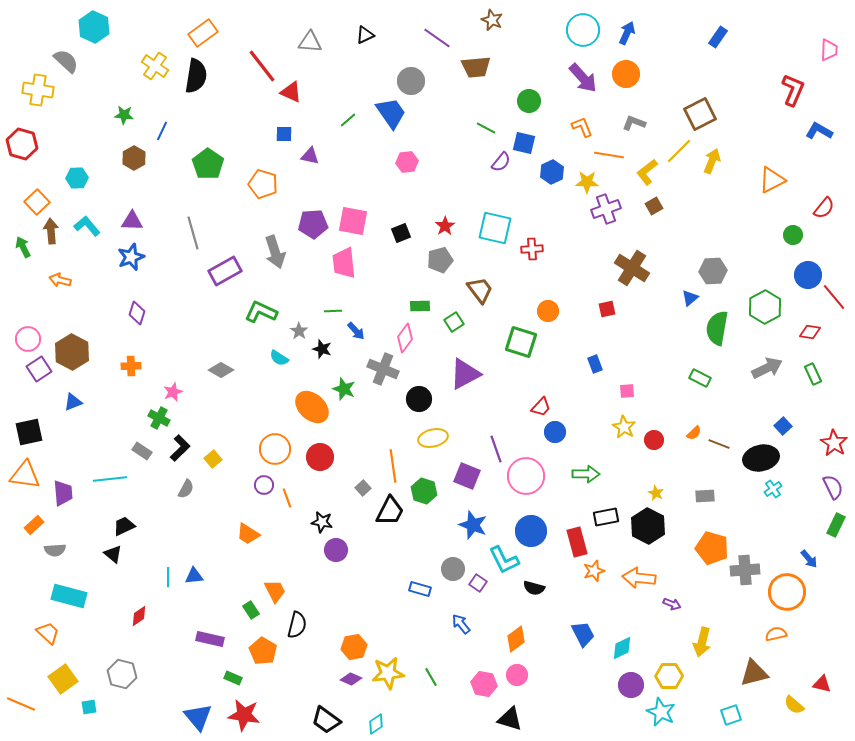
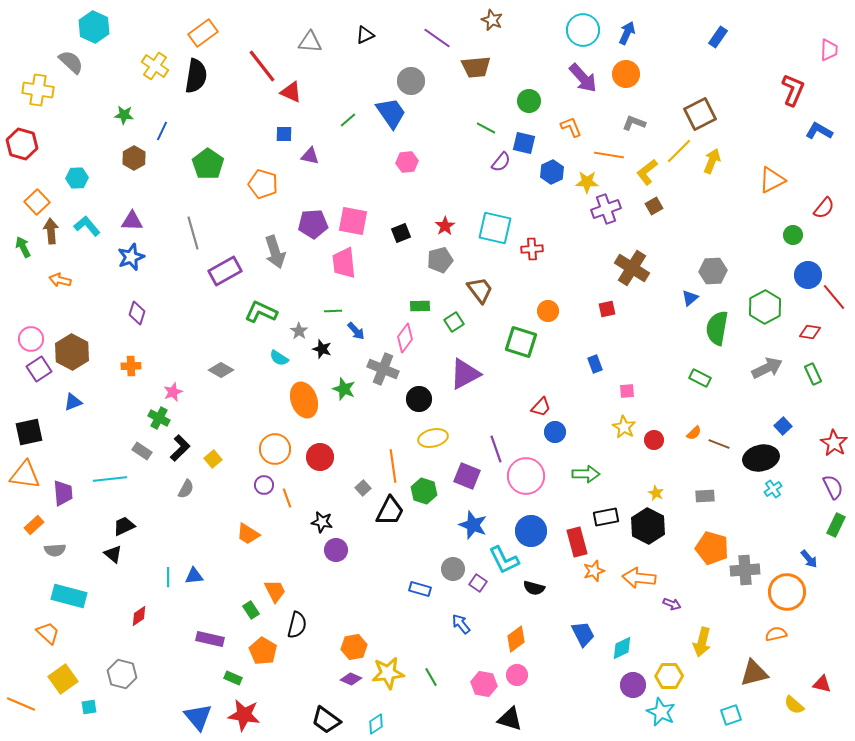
gray semicircle at (66, 61): moved 5 px right, 1 px down
orange L-shape at (582, 127): moved 11 px left
pink circle at (28, 339): moved 3 px right
orange ellipse at (312, 407): moved 8 px left, 7 px up; rotated 28 degrees clockwise
purple circle at (631, 685): moved 2 px right
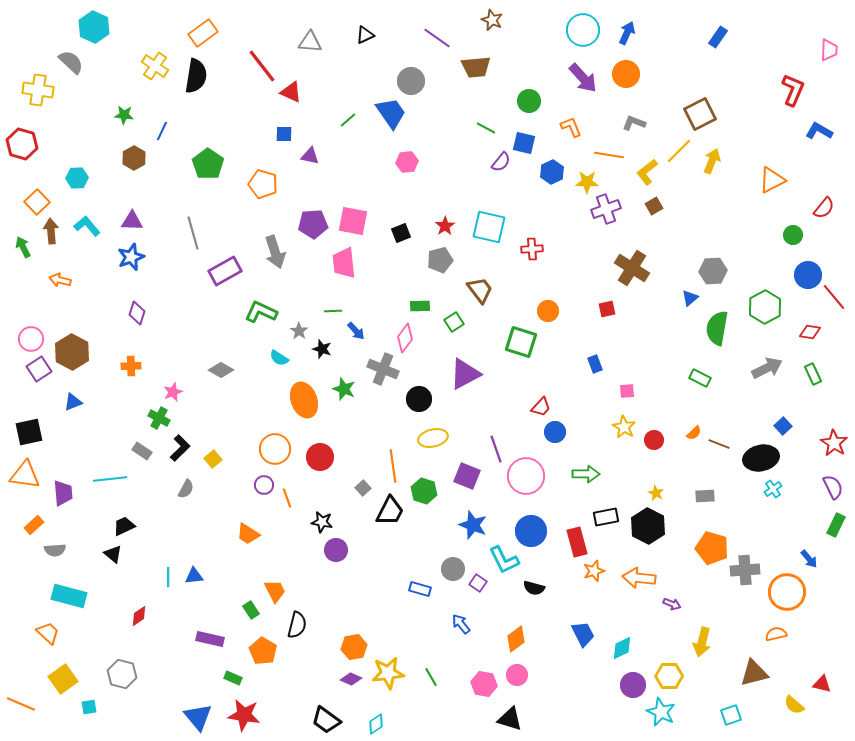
cyan square at (495, 228): moved 6 px left, 1 px up
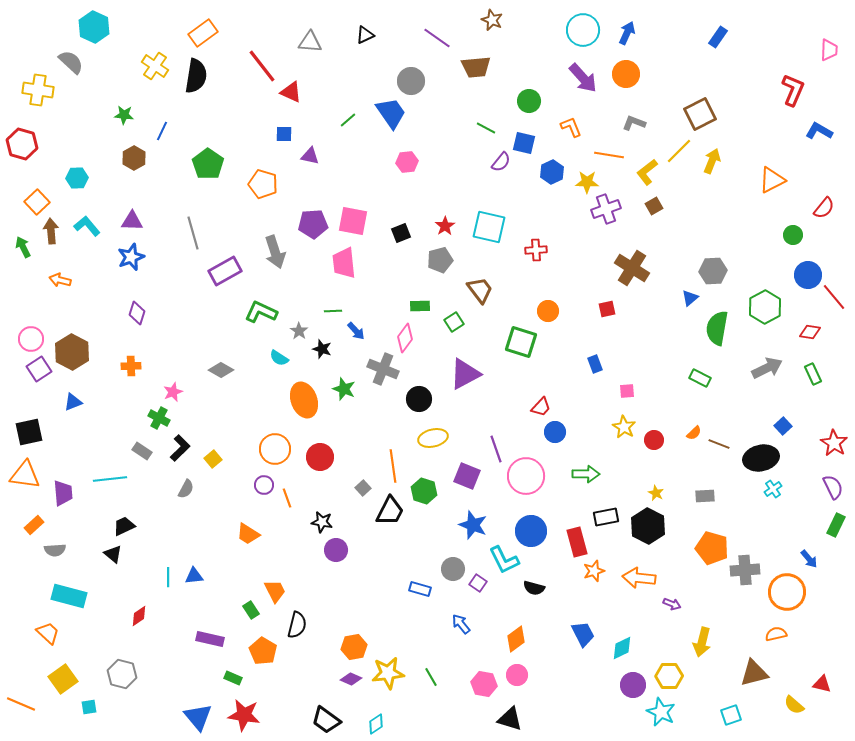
red cross at (532, 249): moved 4 px right, 1 px down
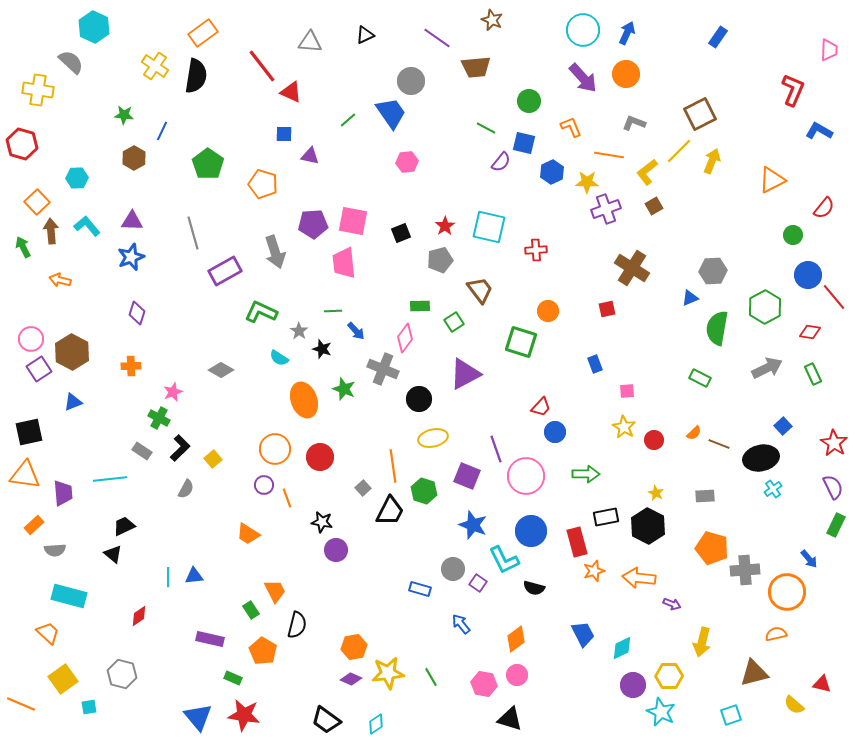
blue triangle at (690, 298): rotated 18 degrees clockwise
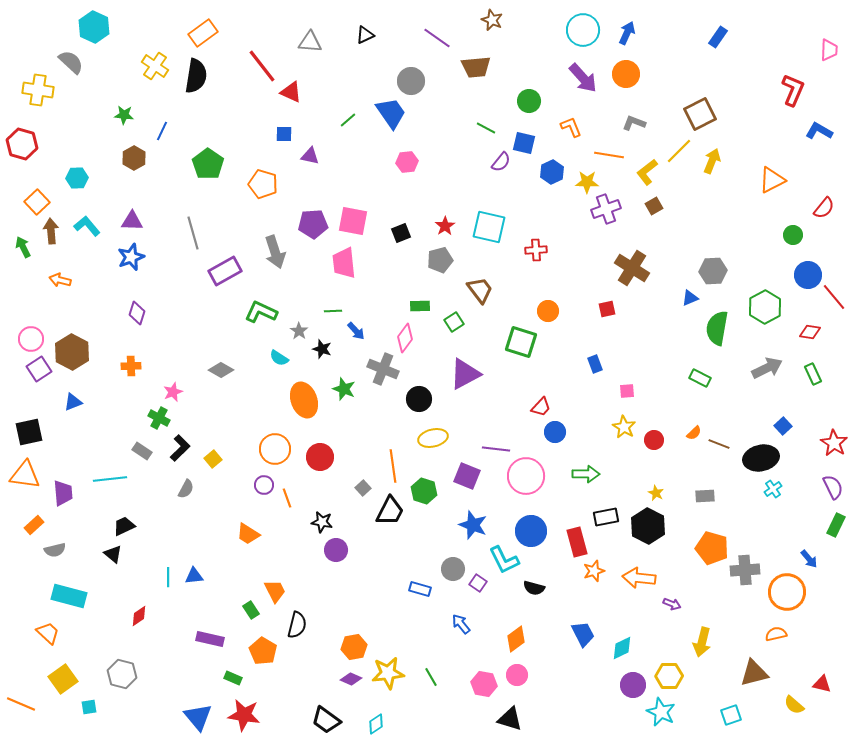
purple line at (496, 449): rotated 64 degrees counterclockwise
gray semicircle at (55, 550): rotated 10 degrees counterclockwise
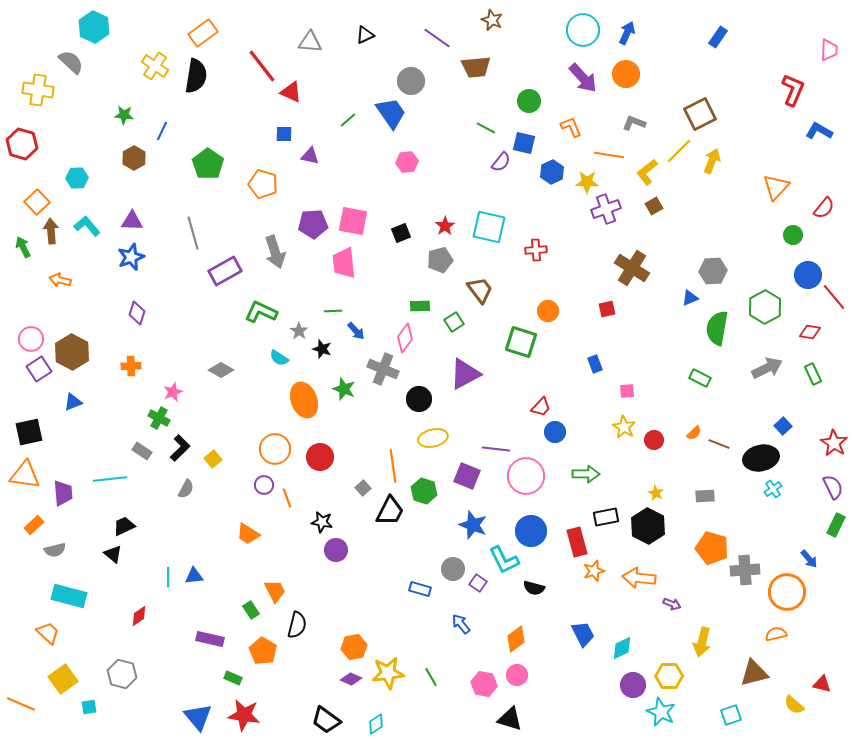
orange triangle at (772, 180): moved 4 px right, 7 px down; rotated 20 degrees counterclockwise
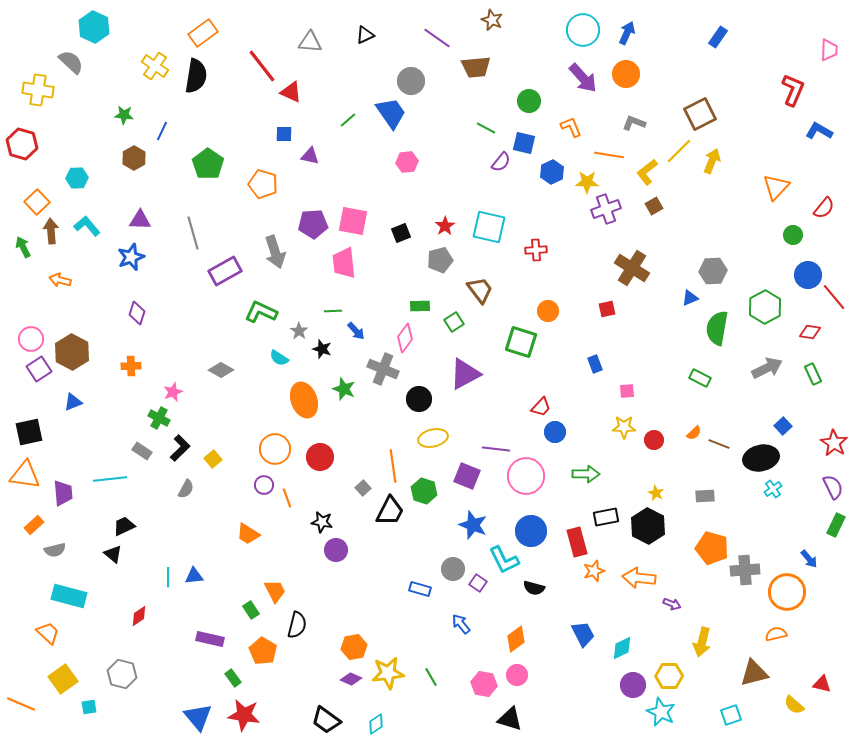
purple triangle at (132, 221): moved 8 px right, 1 px up
yellow star at (624, 427): rotated 30 degrees counterclockwise
green rectangle at (233, 678): rotated 30 degrees clockwise
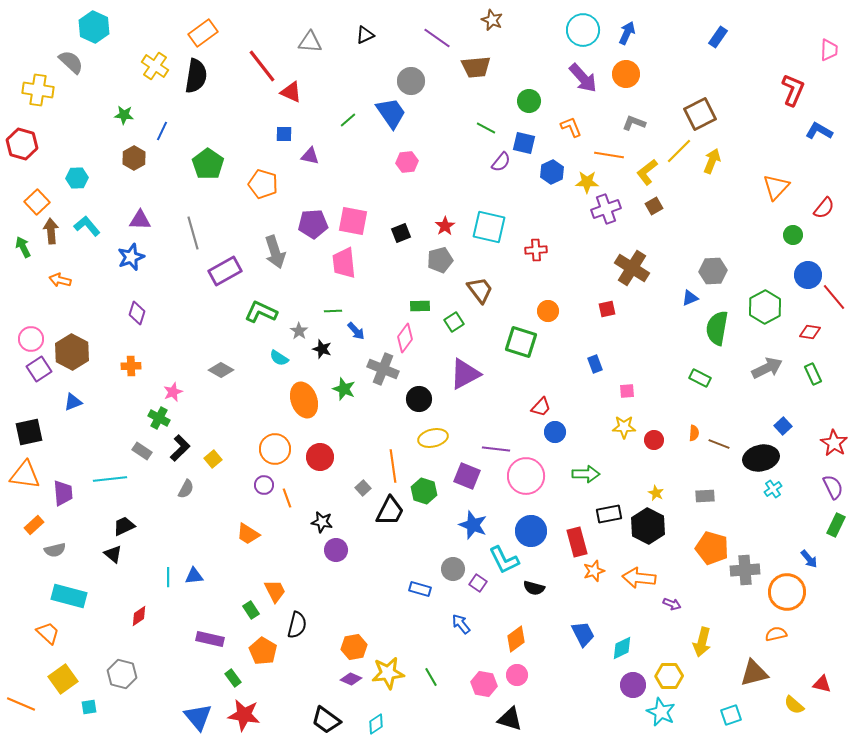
orange semicircle at (694, 433): rotated 42 degrees counterclockwise
black rectangle at (606, 517): moved 3 px right, 3 px up
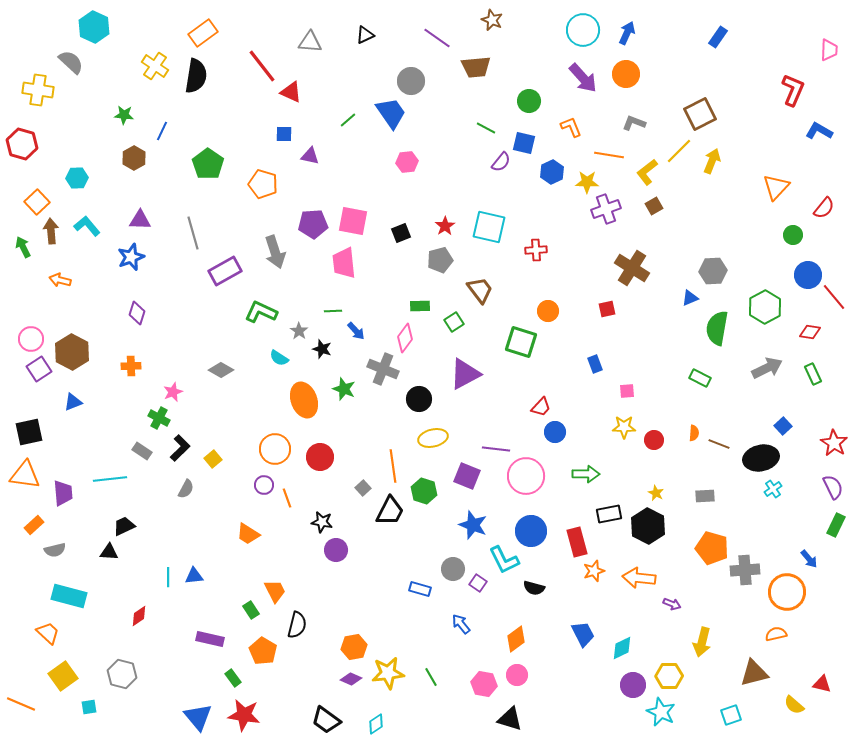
black triangle at (113, 554): moved 4 px left, 2 px up; rotated 36 degrees counterclockwise
yellow square at (63, 679): moved 3 px up
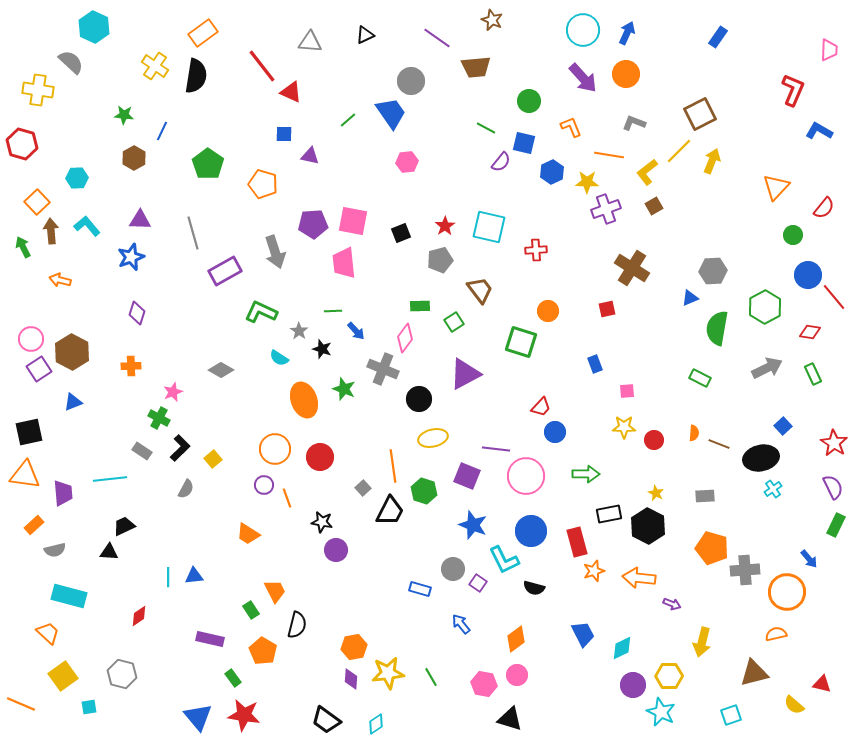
purple diamond at (351, 679): rotated 70 degrees clockwise
